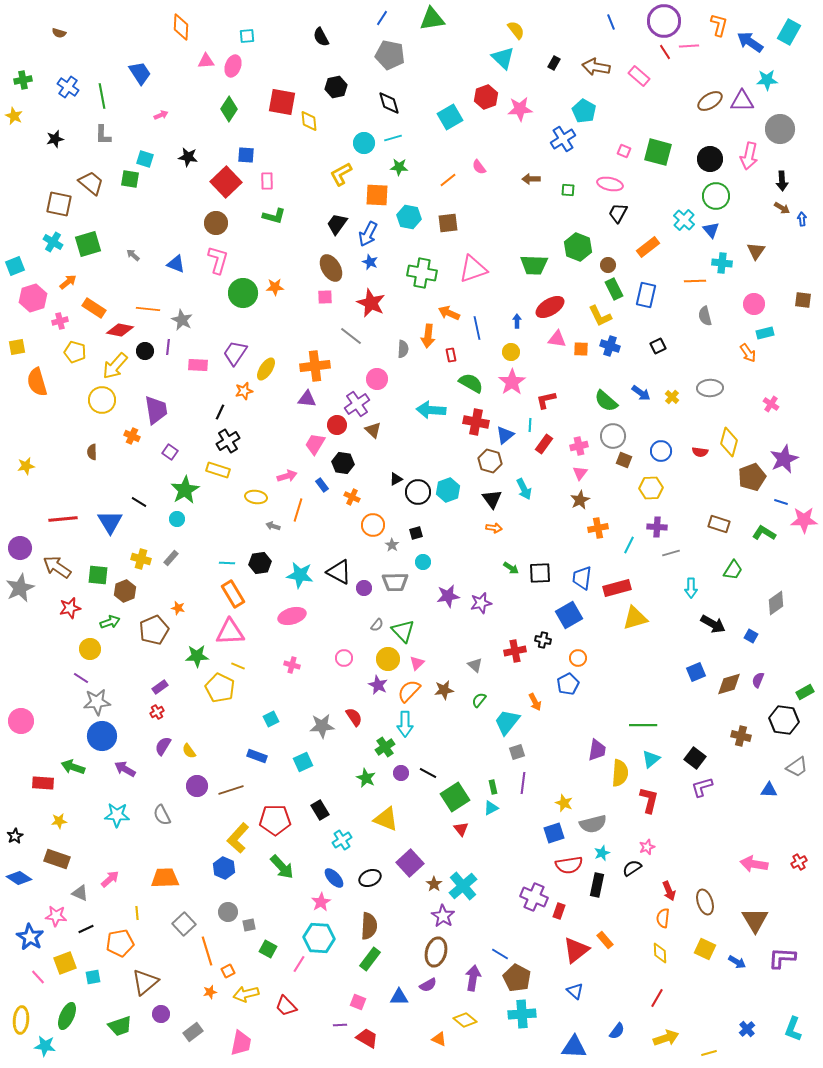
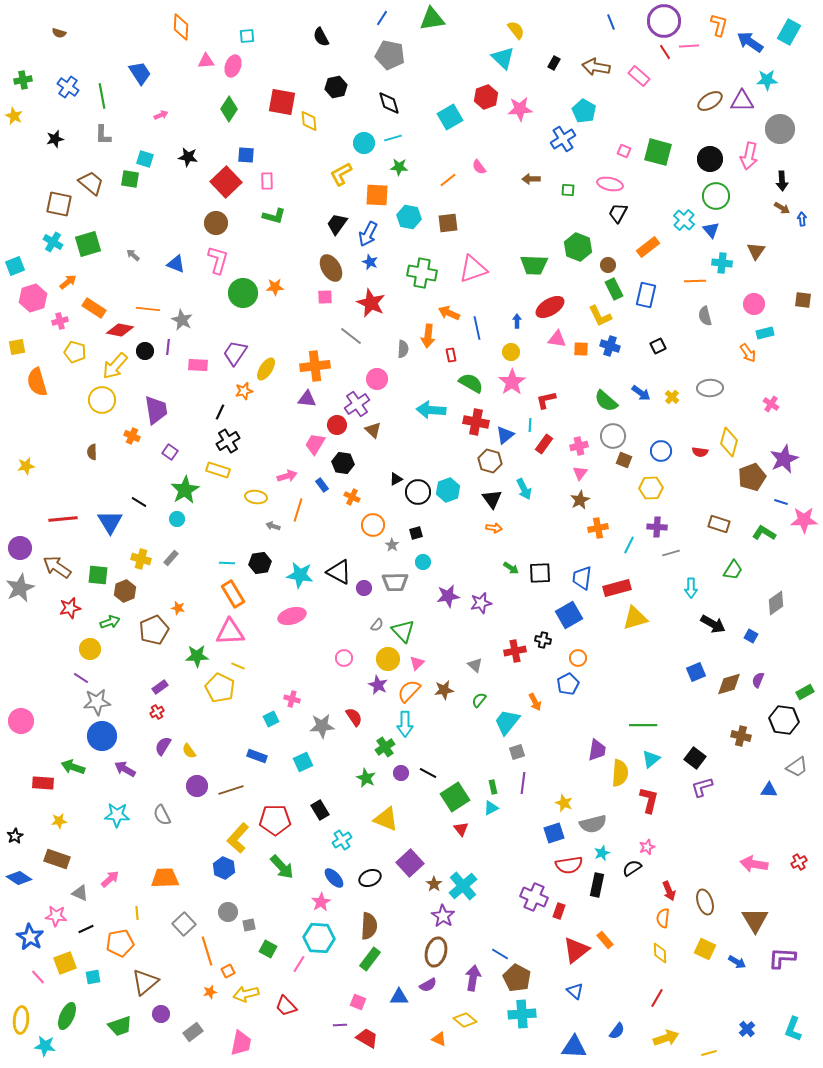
pink cross at (292, 665): moved 34 px down
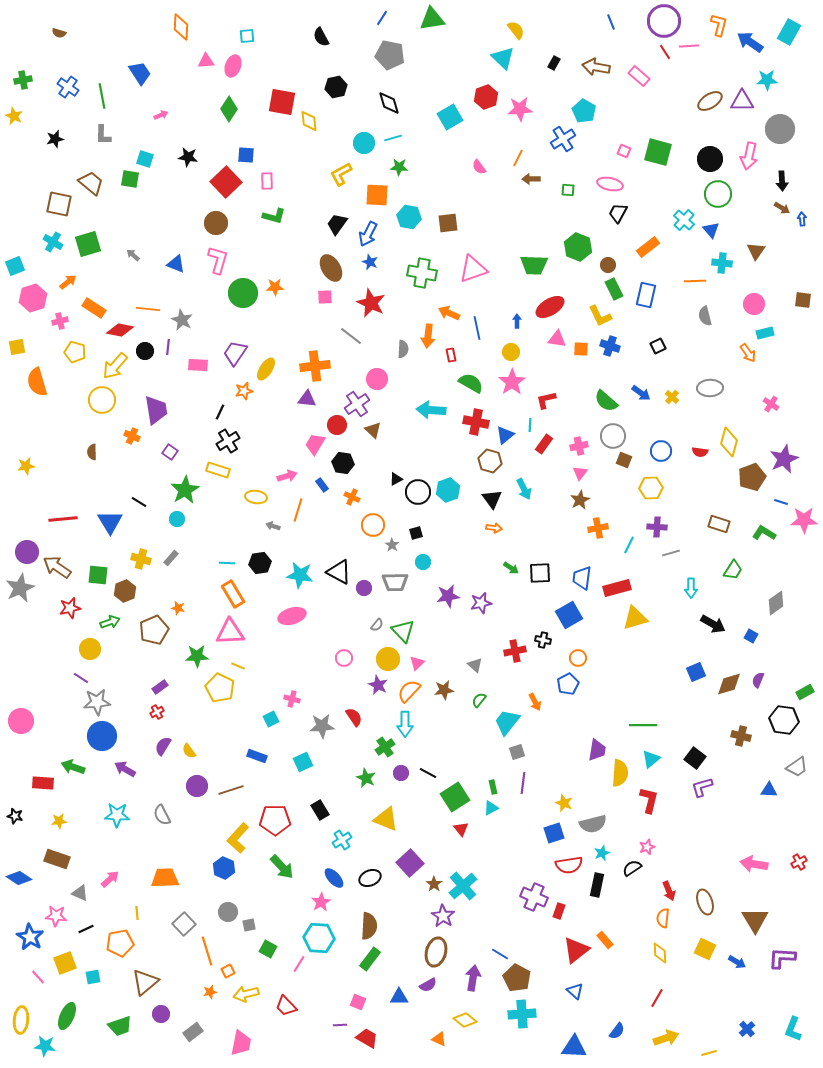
orange line at (448, 180): moved 70 px right, 22 px up; rotated 24 degrees counterclockwise
green circle at (716, 196): moved 2 px right, 2 px up
purple circle at (20, 548): moved 7 px right, 4 px down
black star at (15, 836): moved 20 px up; rotated 28 degrees counterclockwise
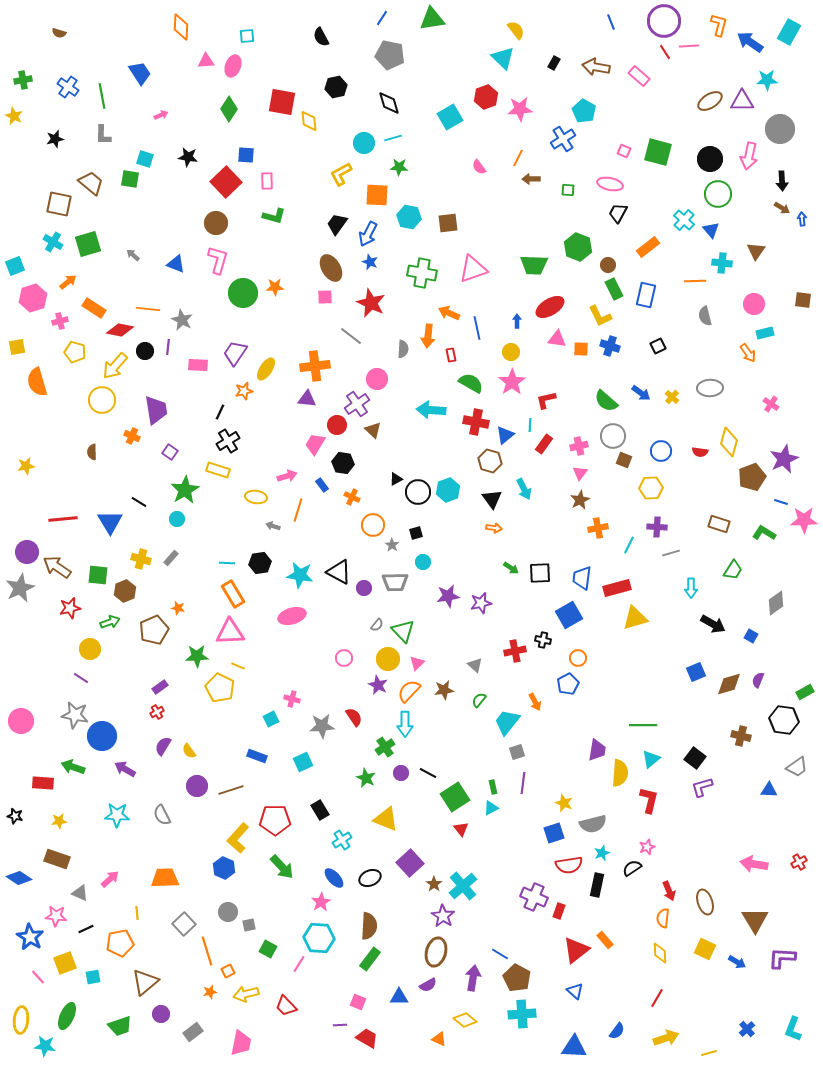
gray star at (97, 702): moved 22 px left, 13 px down; rotated 16 degrees clockwise
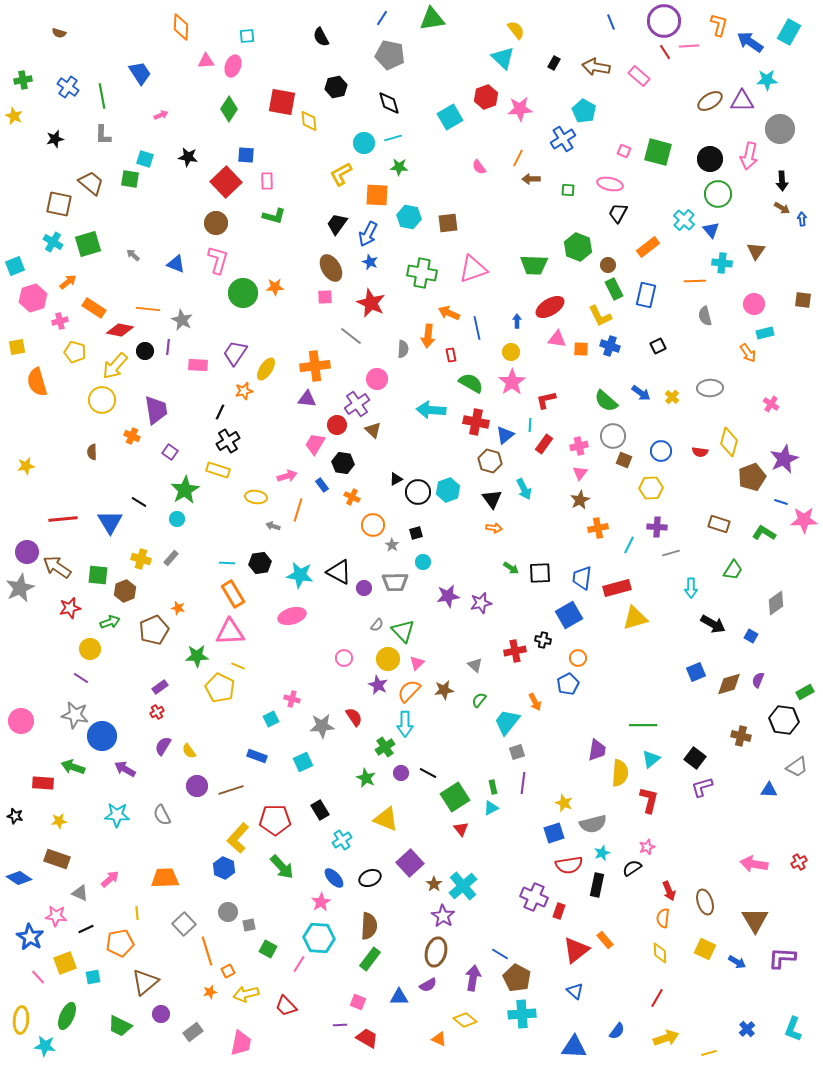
green trapezoid at (120, 1026): rotated 45 degrees clockwise
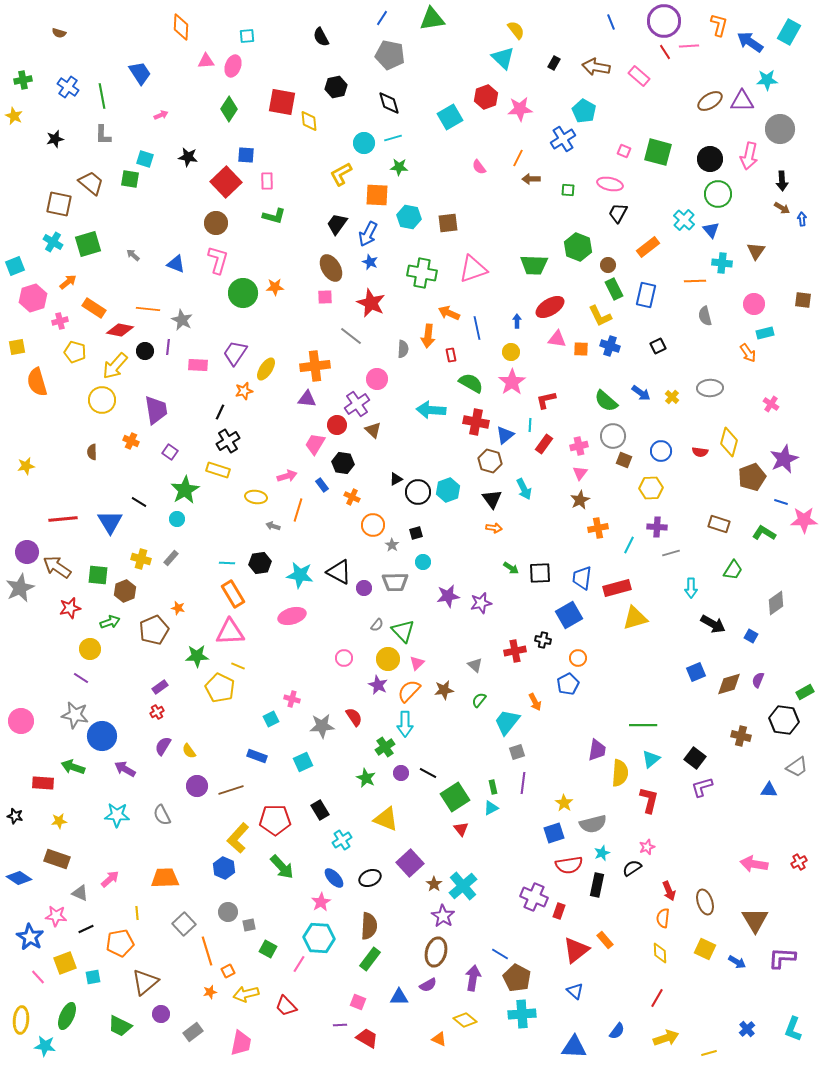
orange cross at (132, 436): moved 1 px left, 5 px down
yellow star at (564, 803): rotated 12 degrees clockwise
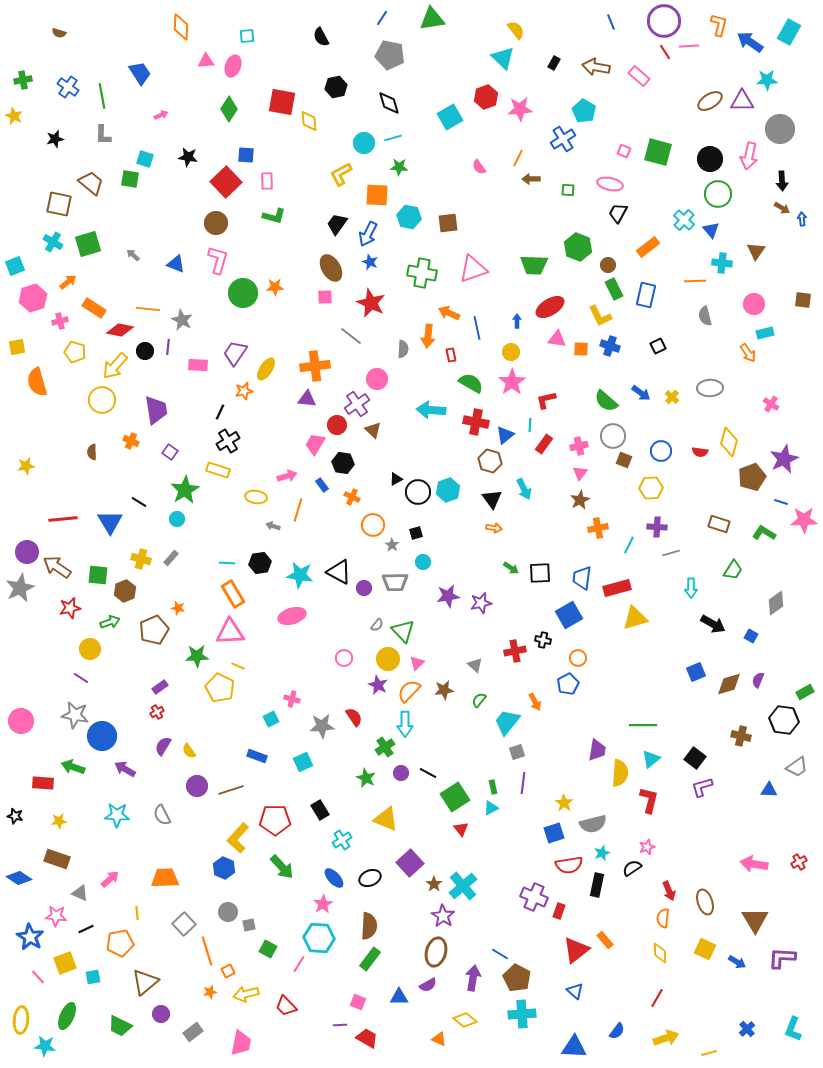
pink star at (321, 902): moved 2 px right, 2 px down
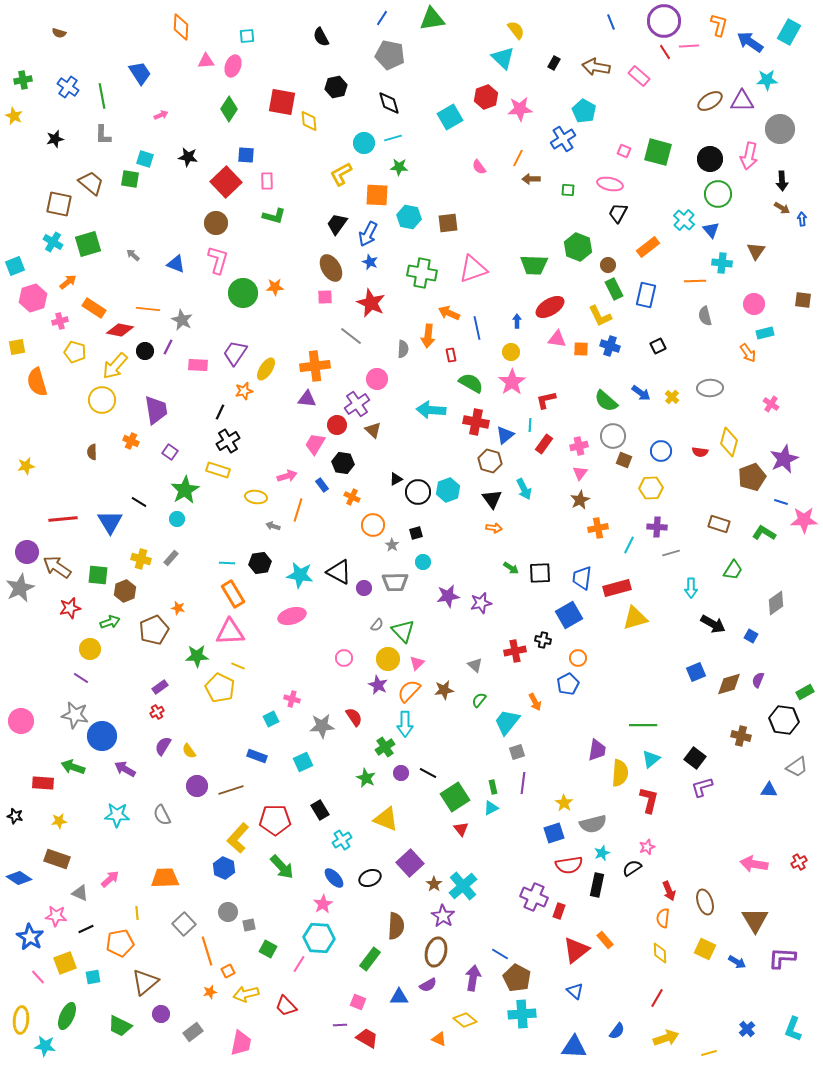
purple line at (168, 347): rotated 21 degrees clockwise
brown semicircle at (369, 926): moved 27 px right
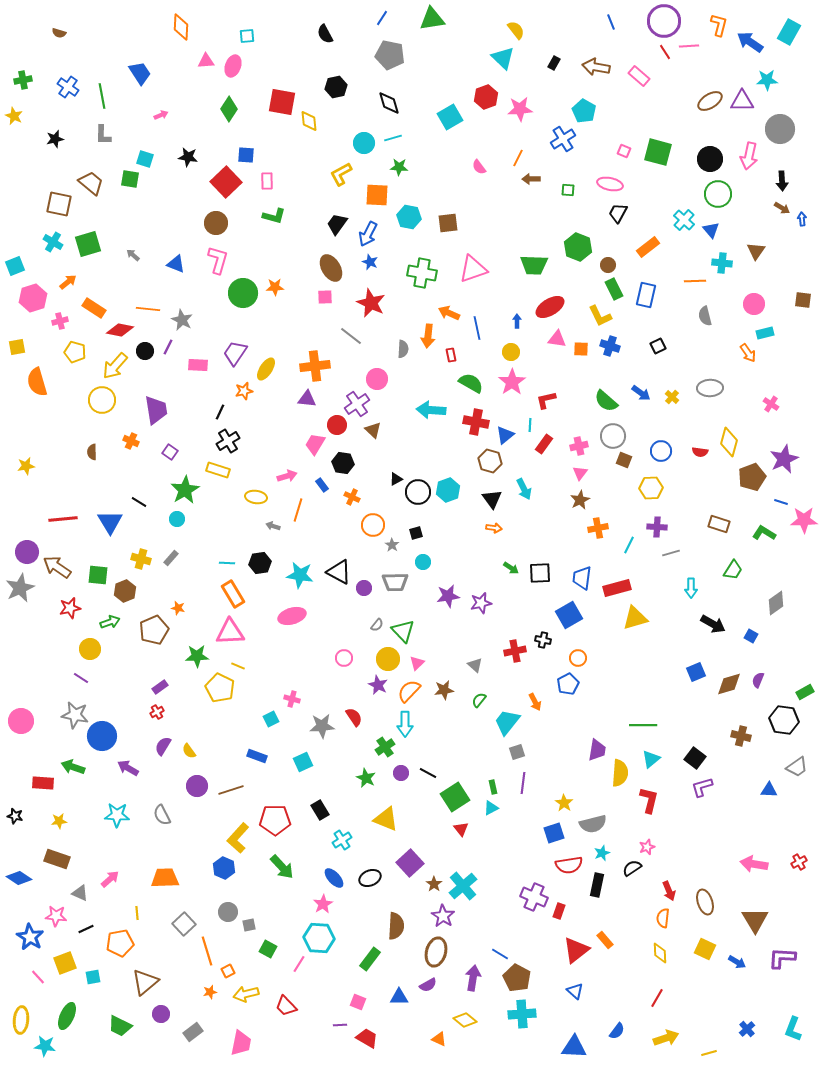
black semicircle at (321, 37): moved 4 px right, 3 px up
purple arrow at (125, 769): moved 3 px right, 1 px up
